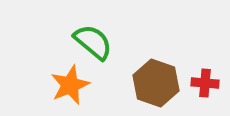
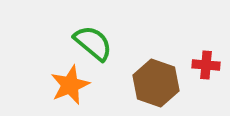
green semicircle: moved 1 px down
red cross: moved 1 px right, 18 px up
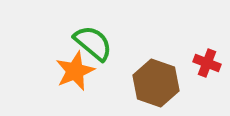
red cross: moved 1 px right, 2 px up; rotated 16 degrees clockwise
orange star: moved 5 px right, 14 px up
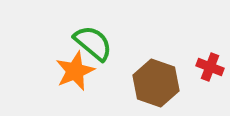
red cross: moved 3 px right, 4 px down
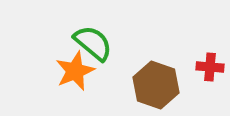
red cross: rotated 16 degrees counterclockwise
brown hexagon: moved 2 px down
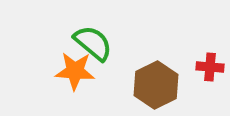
orange star: rotated 27 degrees clockwise
brown hexagon: rotated 15 degrees clockwise
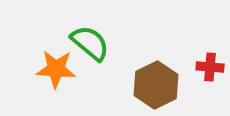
green semicircle: moved 3 px left
orange star: moved 19 px left, 2 px up
